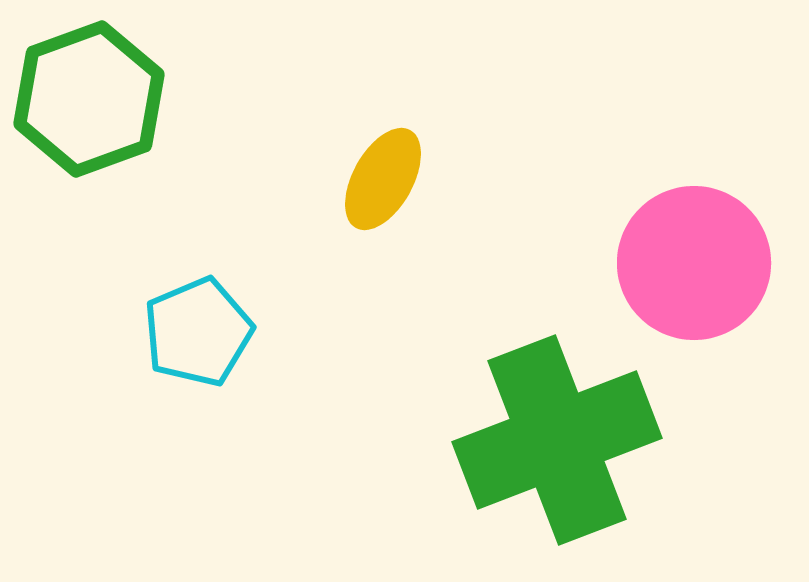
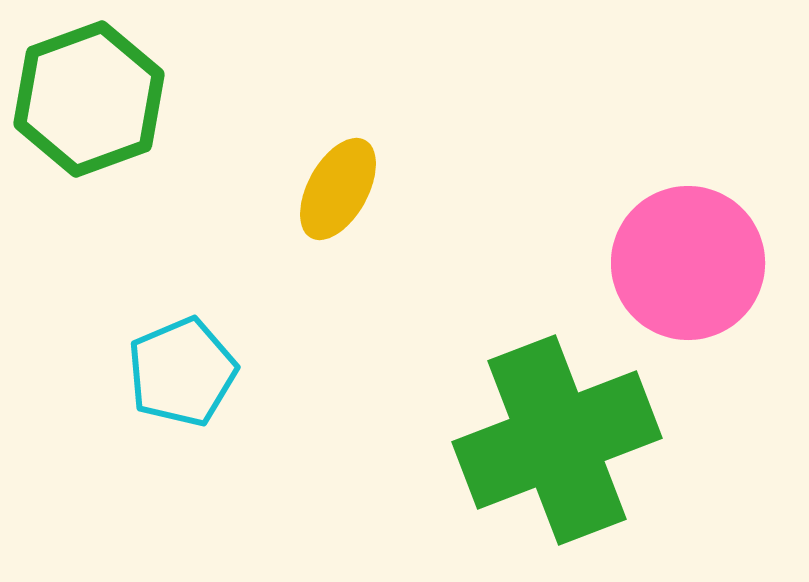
yellow ellipse: moved 45 px left, 10 px down
pink circle: moved 6 px left
cyan pentagon: moved 16 px left, 40 px down
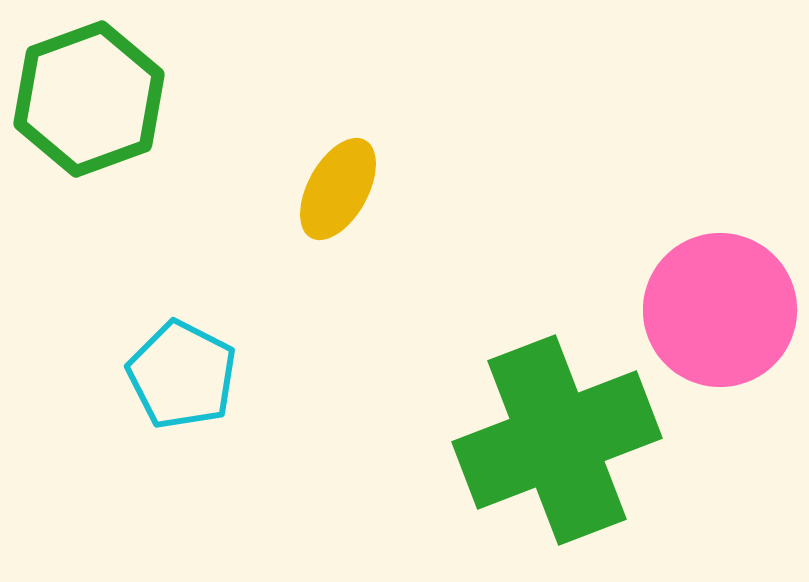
pink circle: moved 32 px right, 47 px down
cyan pentagon: moved 3 px down; rotated 22 degrees counterclockwise
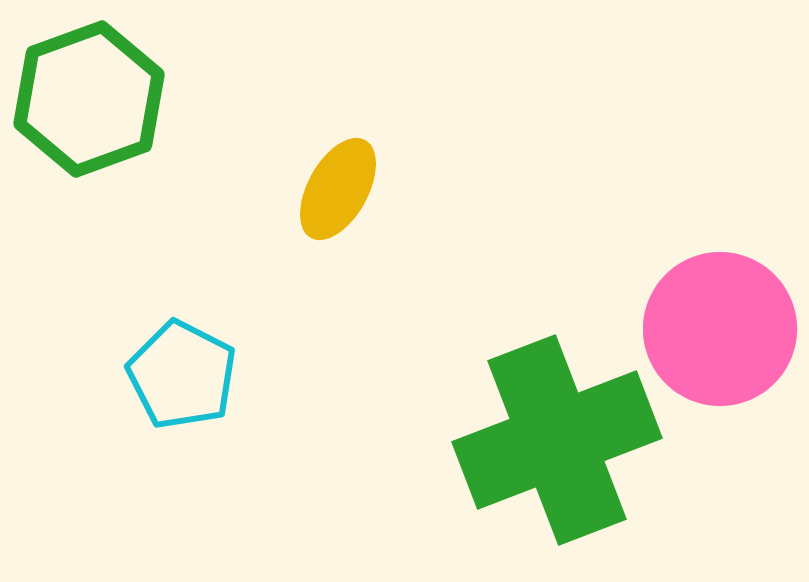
pink circle: moved 19 px down
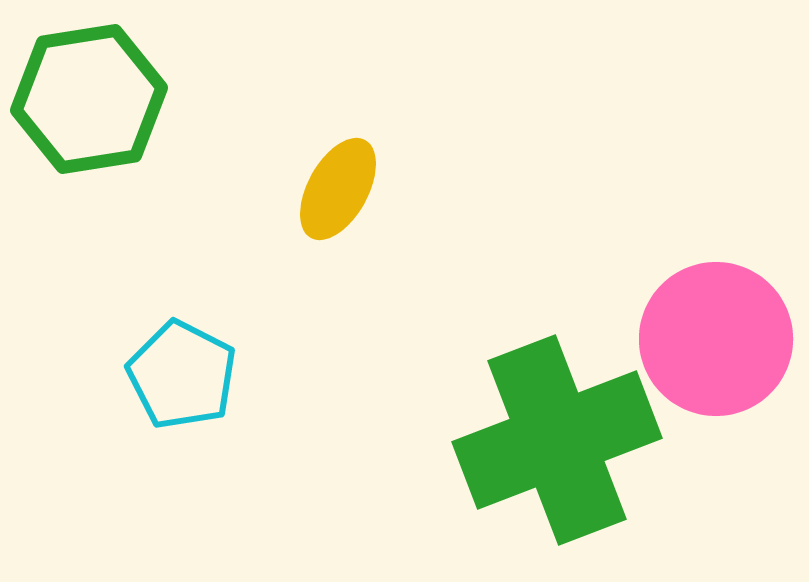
green hexagon: rotated 11 degrees clockwise
pink circle: moved 4 px left, 10 px down
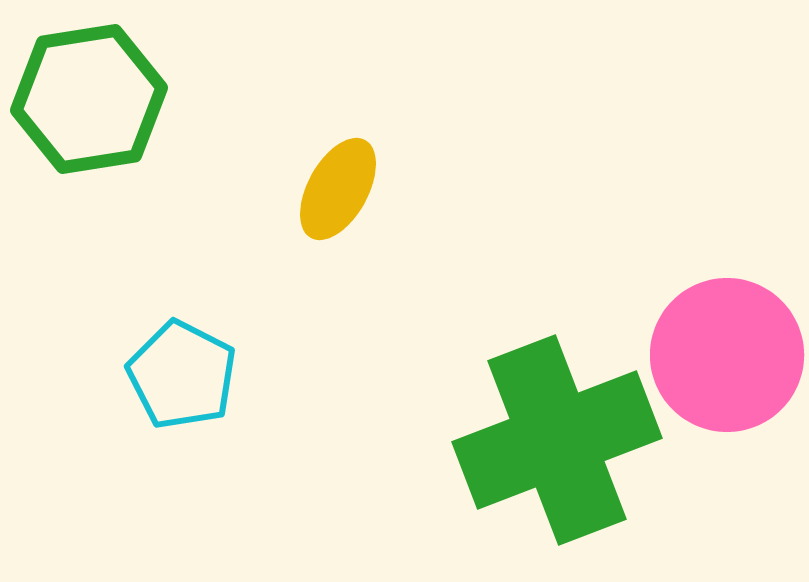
pink circle: moved 11 px right, 16 px down
